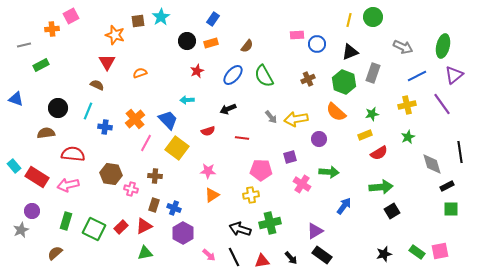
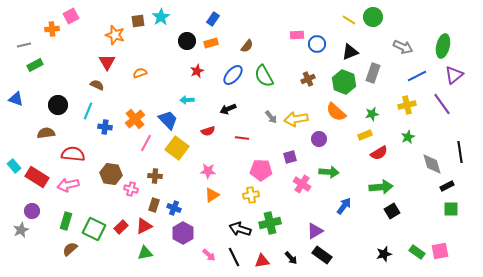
yellow line at (349, 20): rotated 72 degrees counterclockwise
green rectangle at (41, 65): moved 6 px left
black circle at (58, 108): moved 3 px up
brown semicircle at (55, 253): moved 15 px right, 4 px up
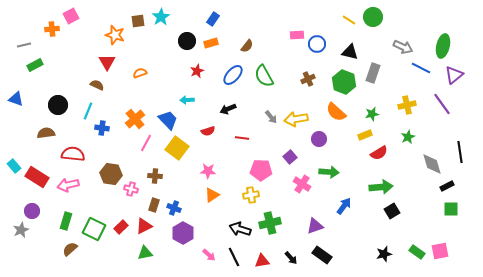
black triangle at (350, 52): rotated 36 degrees clockwise
blue line at (417, 76): moved 4 px right, 8 px up; rotated 54 degrees clockwise
blue cross at (105, 127): moved 3 px left, 1 px down
purple square at (290, 157): rotated 24 degrees counterclockwise
purple triangle at (315, 231): moved 5 px up; rotated 12 degrees clockwise
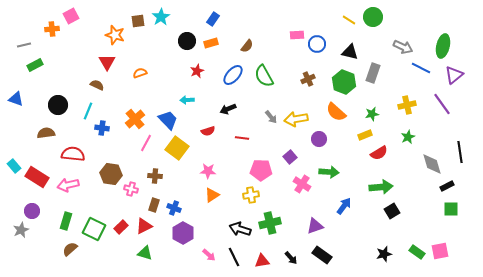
green triangle at (145, 253): rotated 28 degrees clockwise
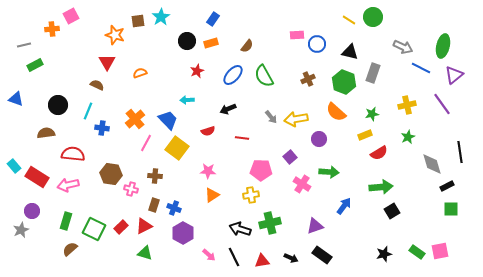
black arrow at (291, 258): rotated 24 degrees counterclockwise
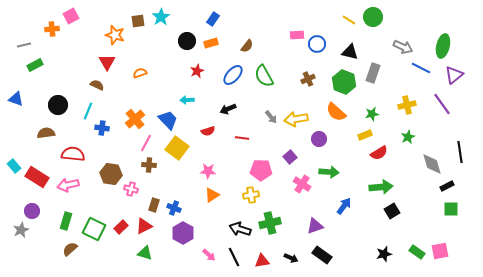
brown cross at (155, 176): moved 6 px left, 11 px up
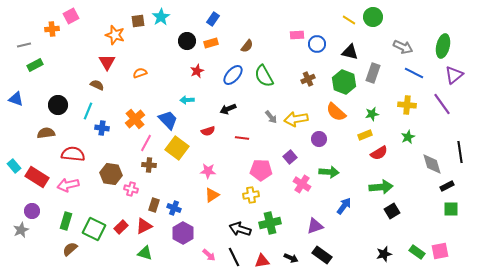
blue line at (421, 68): moved 7 px left, 5 px down
yellow cross at (407, 105): rotated 18 degrees clockwise
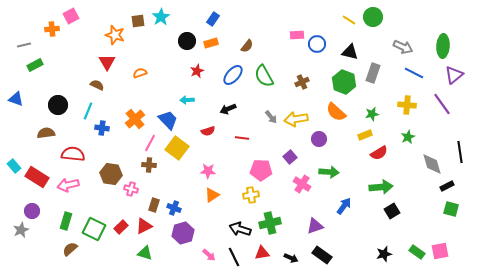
green ellipse at (443, 46): rotated 10 degrees counterclockwise
brown cross at (308, 79): moved 6 px left, 3 px down
pink line at (146, 143): moved 4 px right
green square at (451, 209): rotated 14 degrees clockwise
purple hexagon at (183, 233): rotated 15 degrees clockwise
red triangle at (262, 261): moved 8 px up
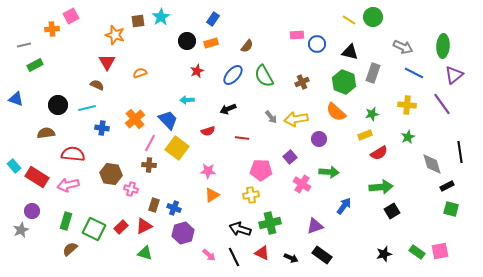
cyan line at (88, 111): moved 1 px left, 3 px up; rotated 54 degrees clockwise
red triangle at (262, 253): rotated 35 degrees clockwise
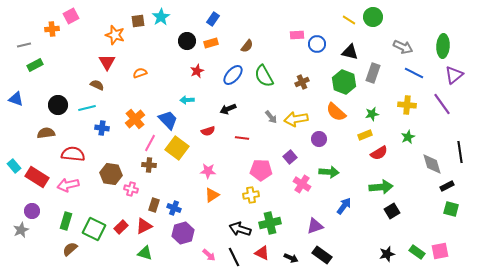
black star at (384, 254): moved 3 px right
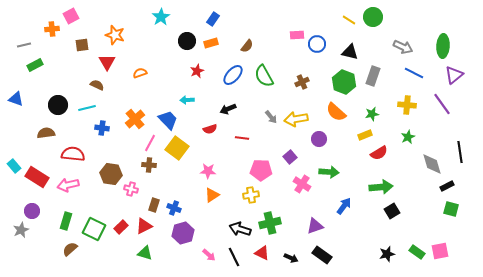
brown square at (138, 21): moved 56 px left, 24 px down
gray rectangle at (373, 73): moved 3 px down
red semicircle at (208, 131): moved 2 px right, 2 px up
